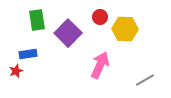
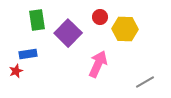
pink arrow: moved 2 px left, 1 px up
gray line: moved 2 px down
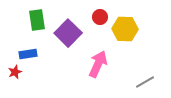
red star: moved 1 px left, 1 px down
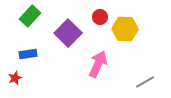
green rectangle: moved 7 px left, 4 px up; rotated 50 degrees clockwise
red star: moved 6 px down
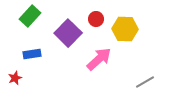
red circle: moved 4 px left, 2 px down
blue rectangle: moved 4 px right
pink arrow: moved 1 px right, 5 px up; rotated 24 degrees clockwise
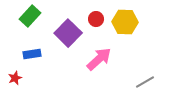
yellow hexagon: moved 7 px up
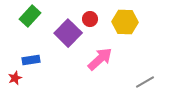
red circle: moved 6 px left
blue rectangle: moved 1 px left, 6 px down
pink arrow: moved 1 px right
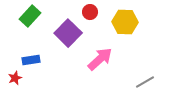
red circle: moved 7 px up
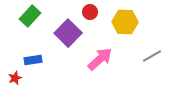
blue rectangle: moved 2 px right
gray line: moved 7 px right, 26 px up
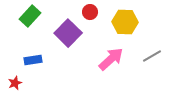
pink arrow: moved 11 px right
red star: moved 5 px down
